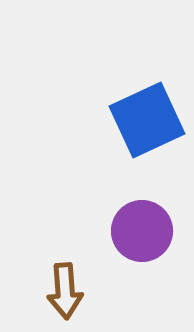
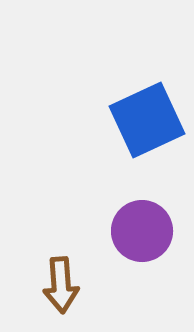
brown arrow: moved 4 px left, 6 px up
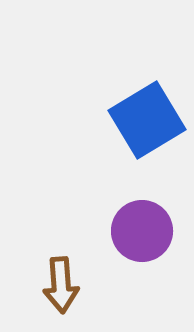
blue square: rotated 6 degrees counterclockwise
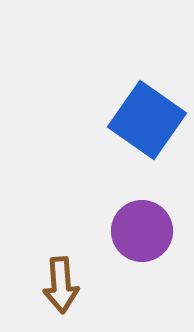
blue square: rotated 24 degrees counterclockwise
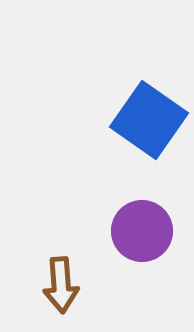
blue square: moved 2 px right
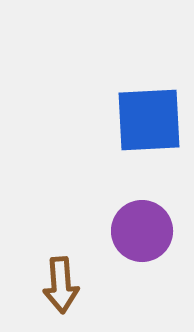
blue square: rotated 38 degrees counterclockwise
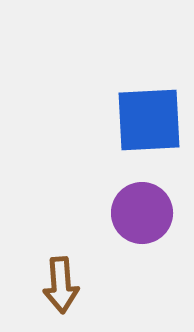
purple circle: moved 18 px up
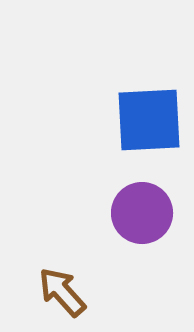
brown arrow: moved 1 px right, 7 px down; rotated 142 degrees clockwise
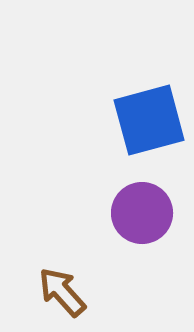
blue square: rotated 12 degrees counterclockwise
